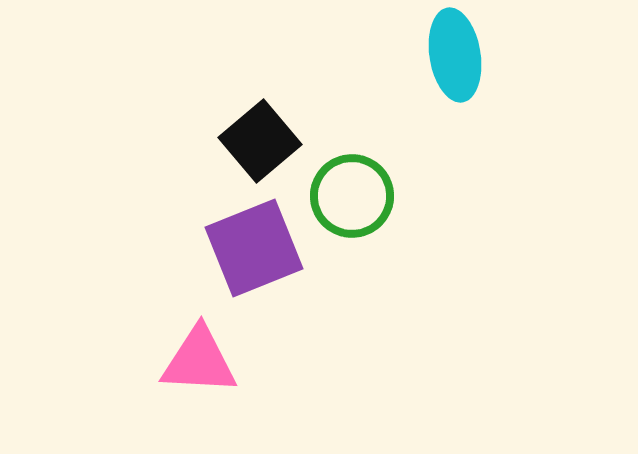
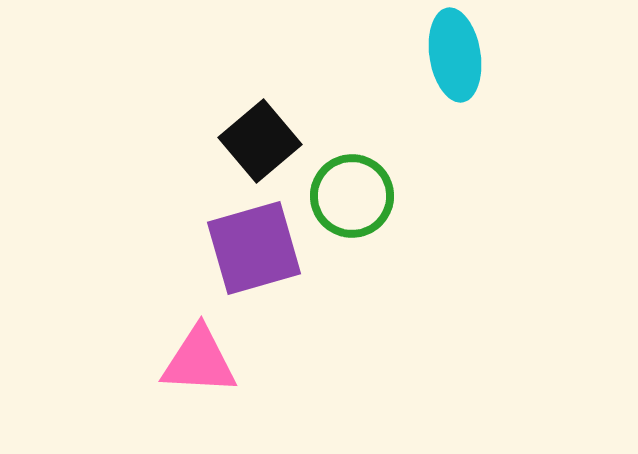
purple square: rotated 6 degrees clockwise
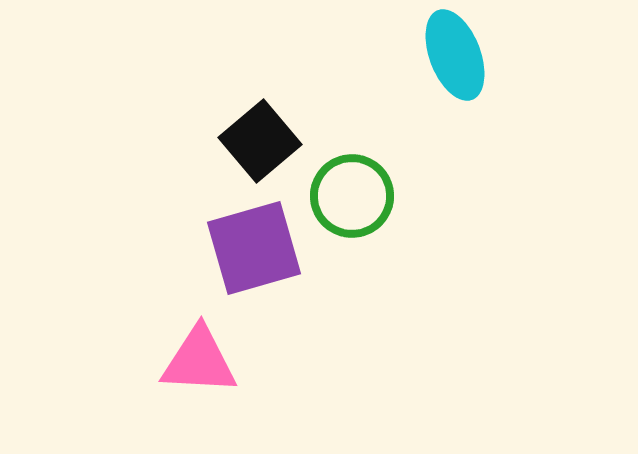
cyan ellipse: rotated 12 degrees counterclockwise
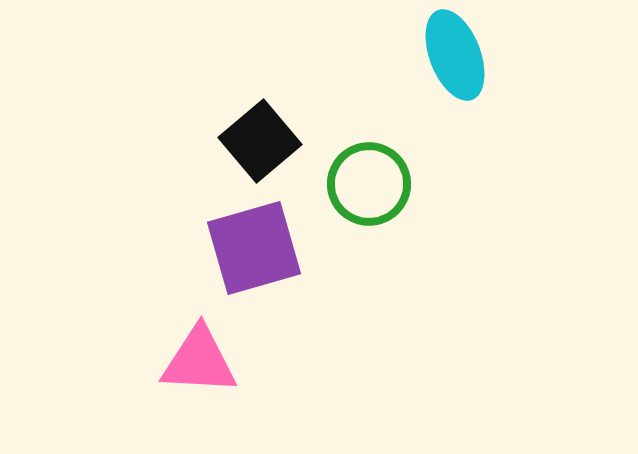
green circle: moved 17 px right, 12 px up
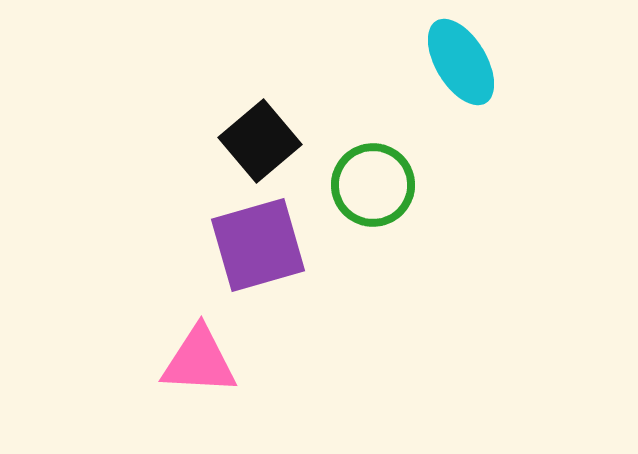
cyan ellipse: moved 6 px right, 7 px down; rotated 10 degrees counterclockwise
green circle: moved 4 px right, 1 px down
purple square: moved 4 px right, 3 px up
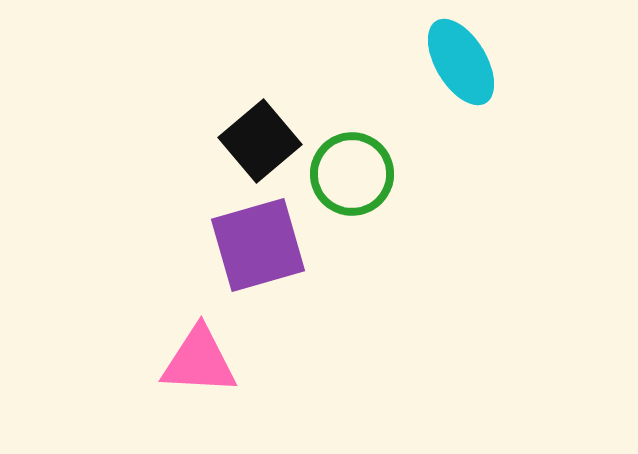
green circle: moved 21 px left, 11 px up
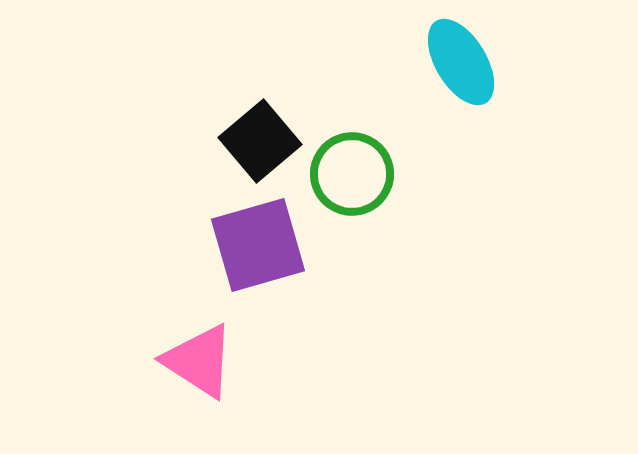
pink triangle: rotated 30 degrees clockwise
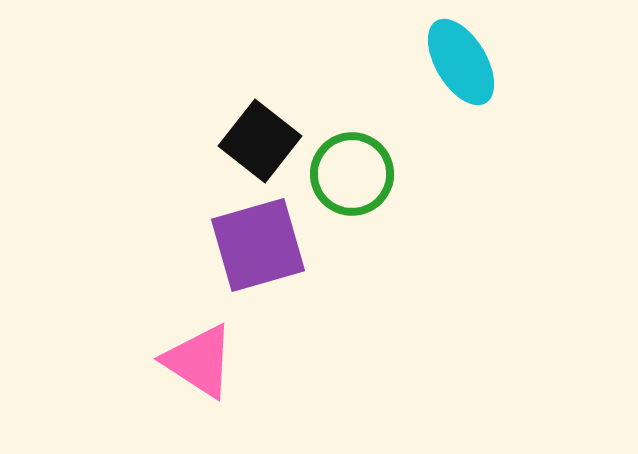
black square: rotated 12 degrees counterclockwise
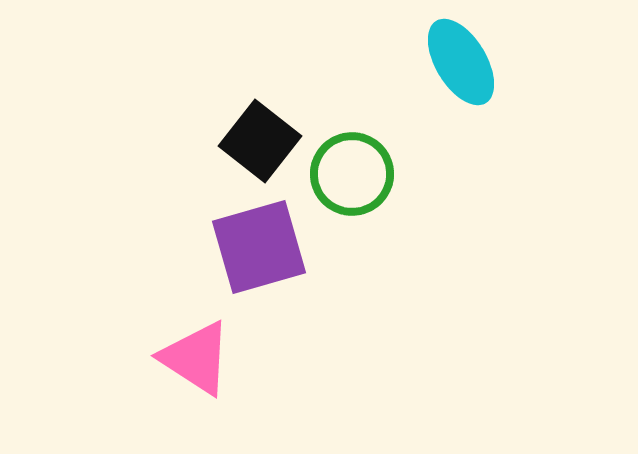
purple square: moved 1 px right, 2 px down
pink triangle: moved 3 px left, 3 px up
